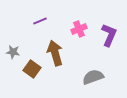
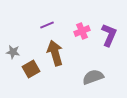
purple line: moved 7 px right, 4 px down
pink cross: moved 3 px right, 2 px down
brown square: moved 1 px left; rotated 24 degrees clockwise
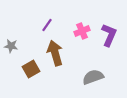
purple line: rotated 32 degrees counterclockwise
gray star: moved 2 px left, 6 px up
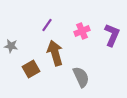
purple L-shape: moved 3 px right
gray semicircle: moved 12 px left; rotated 85 degrees clockwise
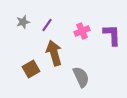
purple L-shape: rotated 25 degrees counterclockwise
gray star: moved 12 px right, 24 px up; rotated 24 degrees counterclockwise
brown arrow: moved 1 px left
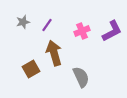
purple L-shape: moved 4 px up; rotated 65 degrees clockwise
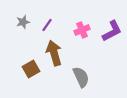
pink cross: moved 1 px up
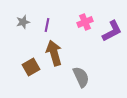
purple line: rotated 24 degrees counterclockwise
pink cross: moved 3 px right, 8 px up
brown square: moved 2 px up
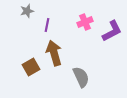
gray star: moved 4 px right, 11 px up
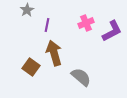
gray star: moved 1 px up; rotated 16 degrees counterclockwise
pink cross: moved 1 px right, 1 px down
brown square: rotated 24 degrees counterclockwise
gray semicircle: rotated 25 degrees counterclockwise
